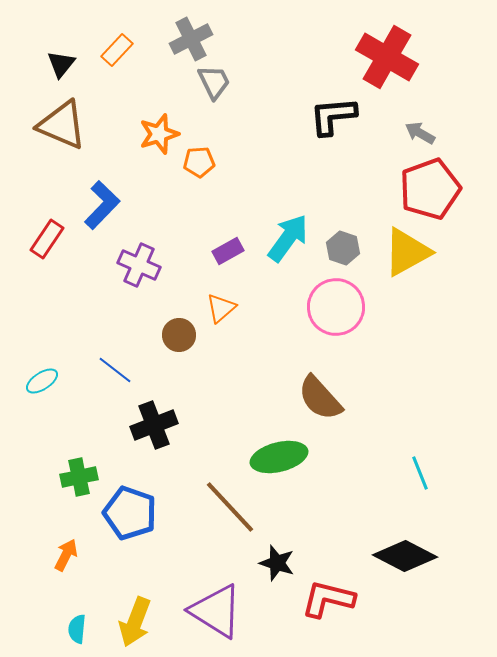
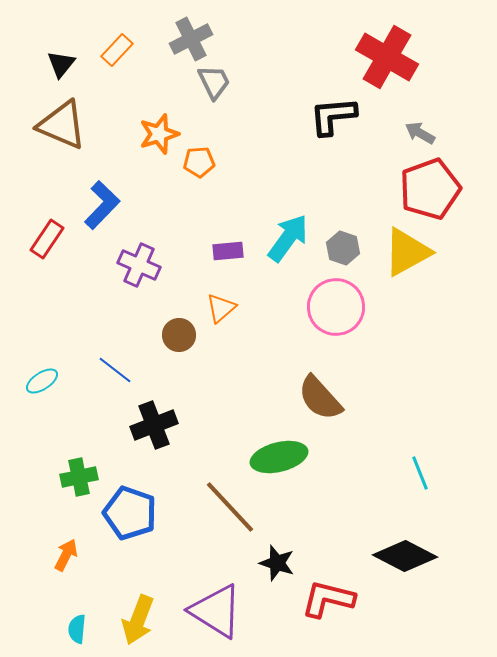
purple rectangle: rotated 24 degrees clockwise
yellow arrow: moved 3 px right, 2 px up
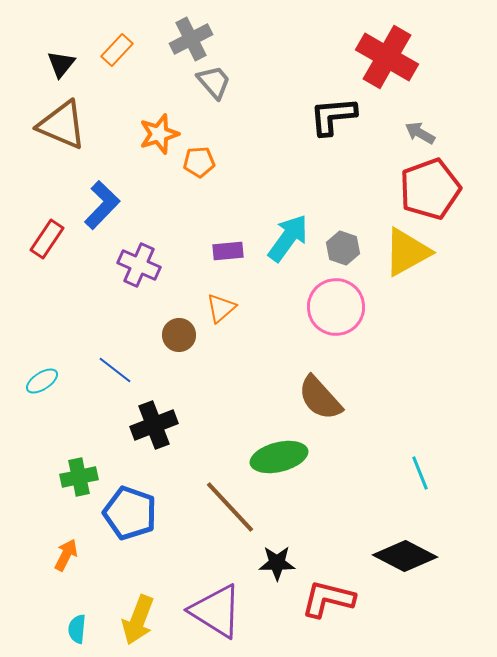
gray trapezoid: rotated 15 degrees counterclockwise
black star: rotated 18 degrees counterclockwise
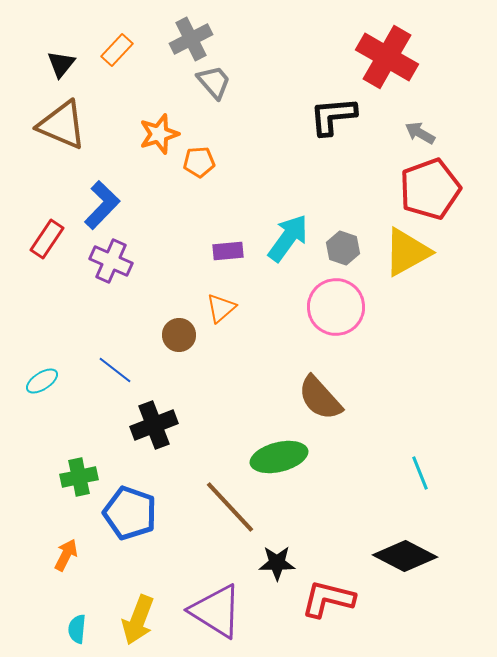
purple cross: moved 28 px left, 4 px up
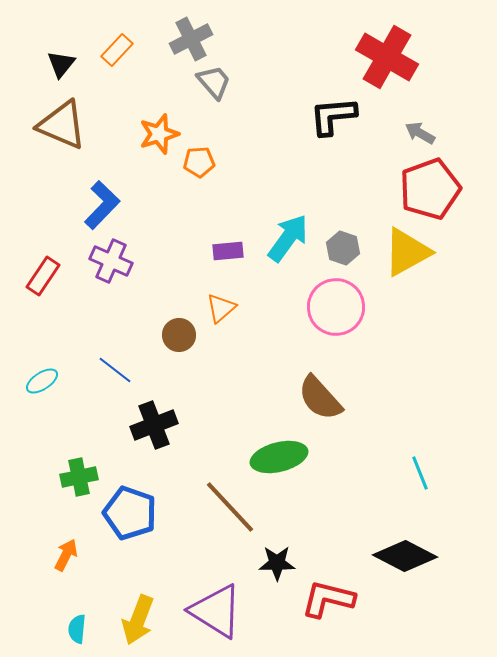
red rectangle: moved 4 px left, 37 px down
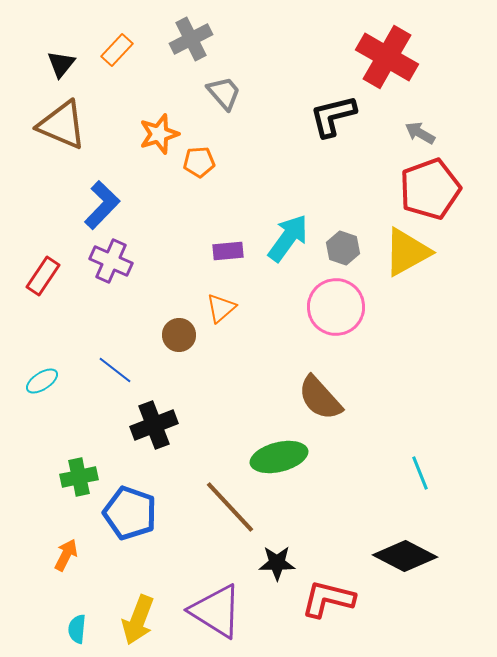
gray trapezoid: moved 10 px right, 11 px down
black L-shape: rotated 9 degrees counterclockwise
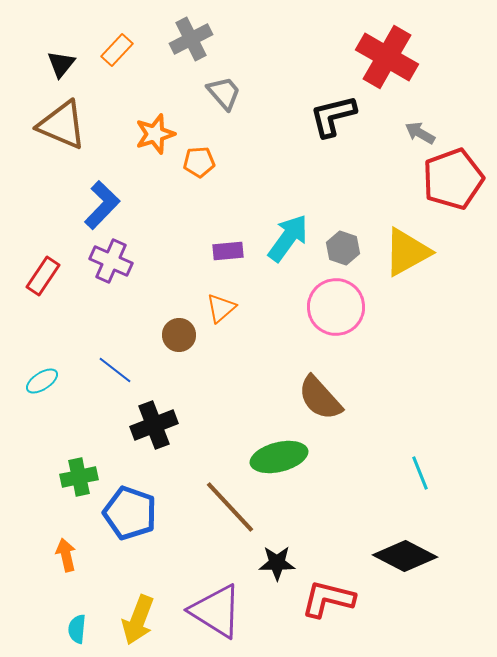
orange star: moved 4 px left
red pentagon: moved 23 px right, 10 px up
orange arrow: rotated 40 degrees counterclockwise
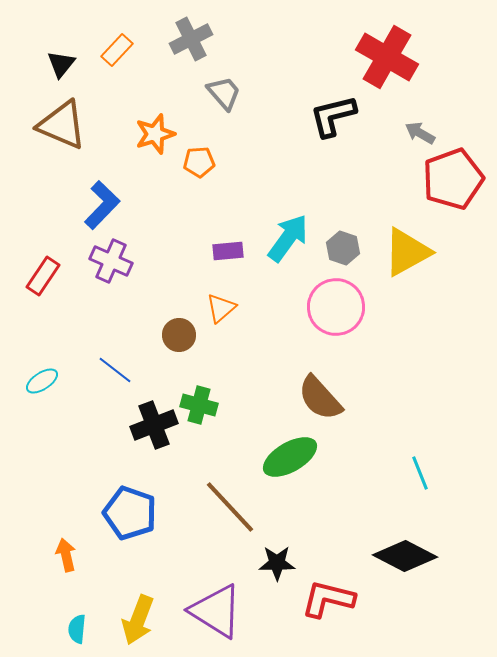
green ellipse: moved 11 px right; rotated 16 degrees counterclockwise
green cross: moved 120 px right, 72 px up; rotated 27 degrees clockwise
